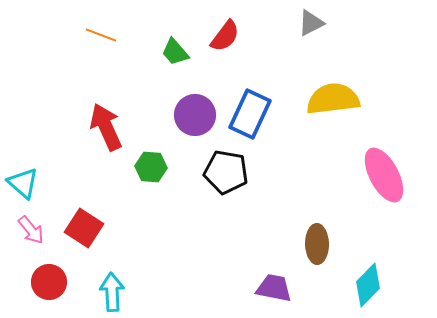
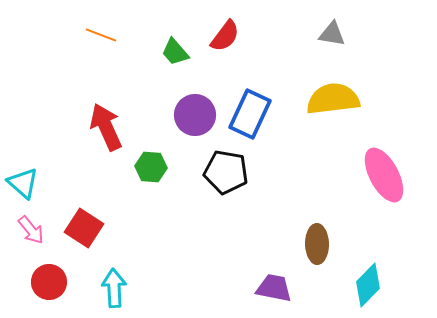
gray triangle: moved 21 px right, 11 px down; rotated 36 degrees clockwise
cyan arrow: moved 2 px right, 4 px up
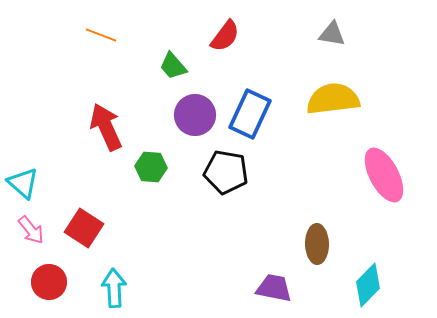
green trapezoid: moved 2 px left, 14 px down
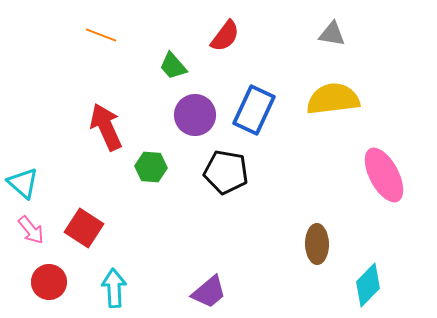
blue rectangle: moved 4 px right, 4 px up
purple trapezoid: moved 65 px left, 4 px down; rotated 129 degrees clockwise
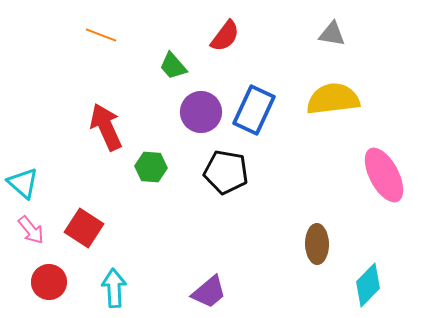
purple circle: moved 6 px right, 3 px up
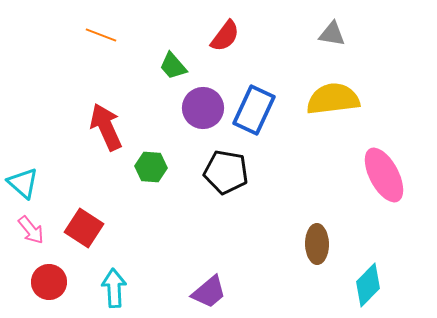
purple circle: moved 2 px right, 4 px up
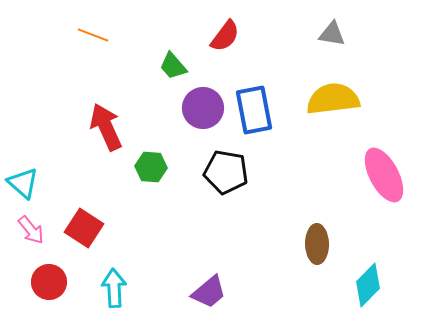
orange line: moved 8 px left
blue rectangle: rotated 36 degrees counterclockwise
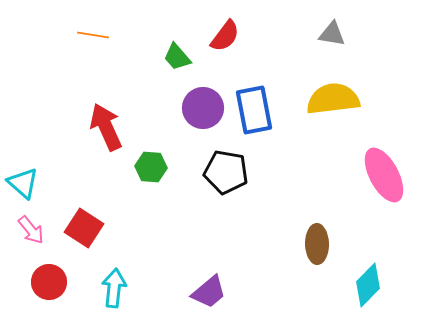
orange line: rotated 12 degrees counterclockwise
green trapezoid: moved 4 px right, 9 px up
cyan arrow: rotated 9 degrees clockwise
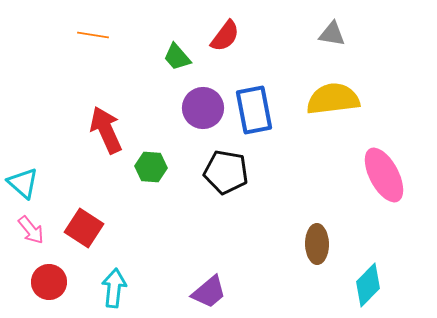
red arrow: moved 3 px down
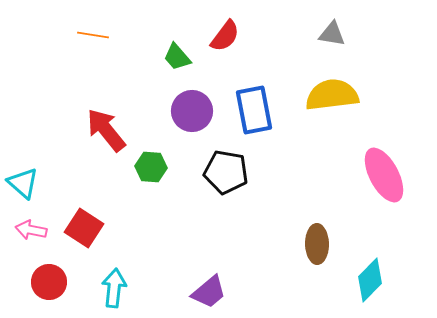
yellow semicircle: moved 1 px left, 4 px up
purple circle: moved 11 px left, 3 px down
red arrow: rotated 15 degrees counterclockwise
pink arrow: rotated 140 degrees clockwise
cyan diamond: moved 2 px right, 5 px up
